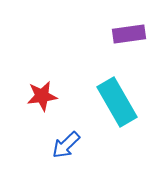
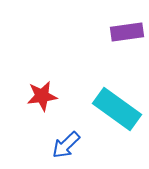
purple rectangle: moved 2 px left, 2 px up
cyan rectangle: moved 7 px down; rotated 24 degrees counterclockwise
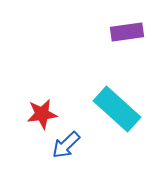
red star: moved 18 px down
cyan rectangle: rotated 6 degrees clockwise
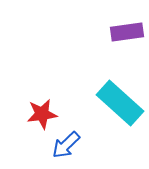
cyan rectangle: moved 3 px right, 6 px up
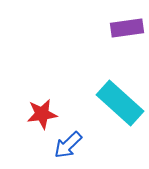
purple rectangle: moved 4 px up
blue arrow: moved 2 px right
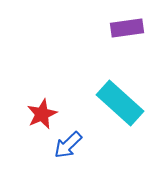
red star: rotated 16 degrees counterclockwise
